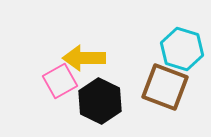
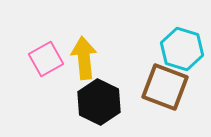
yellow arrow: rotated 84 degrees clockwise
pink square: moved 14 px left, 22 px up
black hexagon: moved 1 px left, 1 px down
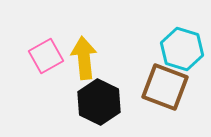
pink square: moved 3 px up
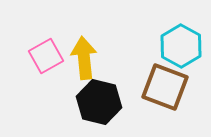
cyan hexagon: moved 1 px left, 3 px up; rotated 12 degrees clockwise
black hexagon: rotated 12 degrees counterclockwise
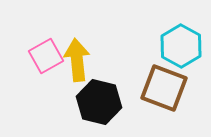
yellow arrow: moved 7 px left, 2 px down
brown square: moved 1 px left, 1 px down
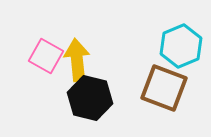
cyan hexagon: rotated 9 degrees clockwise
pink square: rotated 32 degrees counterclockwise
black hexagon: moved 9 px left, 4 px up
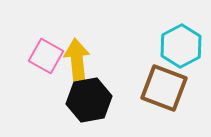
cyan hexagon: rotated 6 degrees counterclockwise
black hexagon: moved 1 px left, 2 px down; rotated 24 degrees counterclockwise
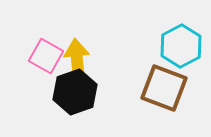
black hexagon: moved 14 px left, 8 px up; rotated 9 degrees counterclockwise
